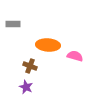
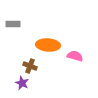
purple star: moved 4 px left, 4 px up
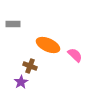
orange ellipse: rotated 20 degrees clockwise
pink semicircle: moved 1 px up; rotated 28 degrees clockwise
purple star: moved 1 px left, 1 px up; rotated 16 degrees clockwise
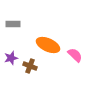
purple star: moved 10 px left, 24 px up; rotated 16 degrees clockwise
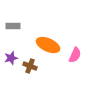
gray rectangle: moved 2 px down
pink semicircle: rotated 70 degrees clockwise
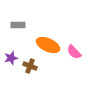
gray rectangle: moved 5 px right, 1 px up
pink semicircle: moved 1 px left, 3 px up; rotated 112 degrees clockwise
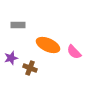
brown cross: moved 2 px down
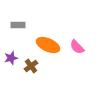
pink semicircle: moved 3 px right, 5 px up
brown cross: moved 1 px right, 2 px up; rotated 32 degrees clockwise
